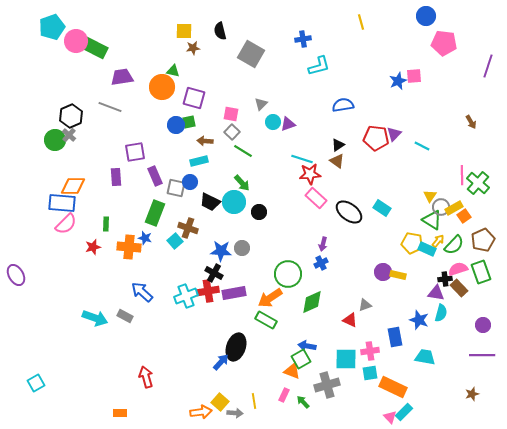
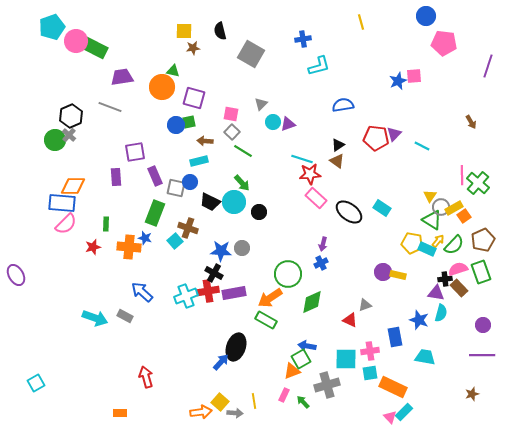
orange triangle at (292, 371): rotated 42 degrees counterclockwise
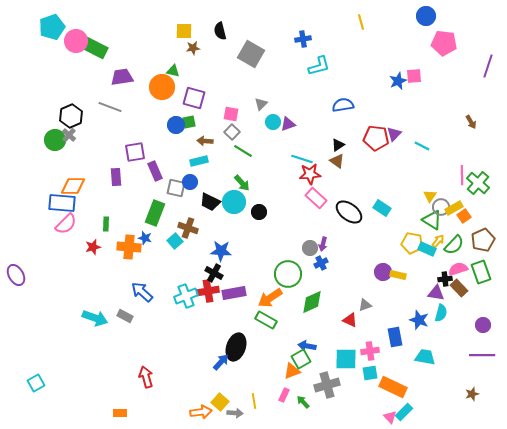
purple rectangle at (155, 176): moved 5 px up
gray circle at (242, 248): moved 68 px right
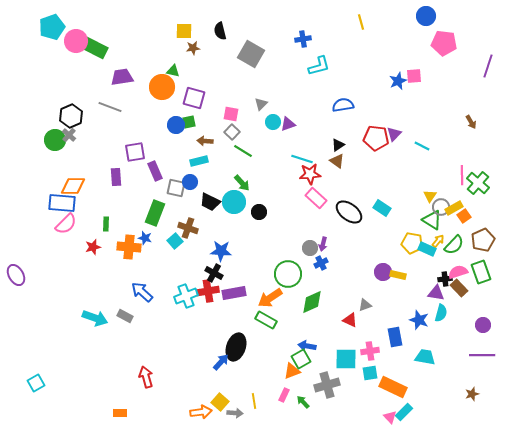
pink semicircle at (458, 269): moved 3 px down
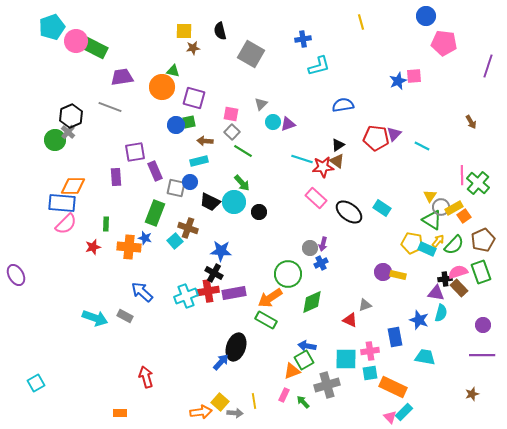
gray cross at (69, 135): moved 1 px left, 3 px up
red star at (310, 174): moved 13 px right, 7 px up
green square at (301, 359): moved 3 px right, 1 px down
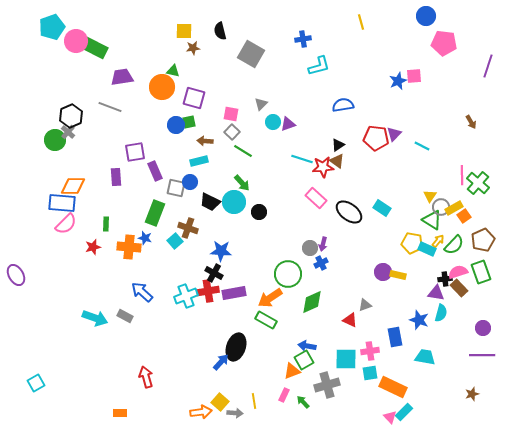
purple circle at (483, 325): moved 3 px down
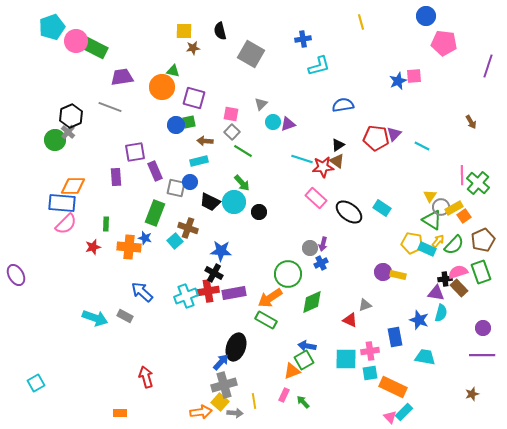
gray cross at (327, 385): moved 103 px left
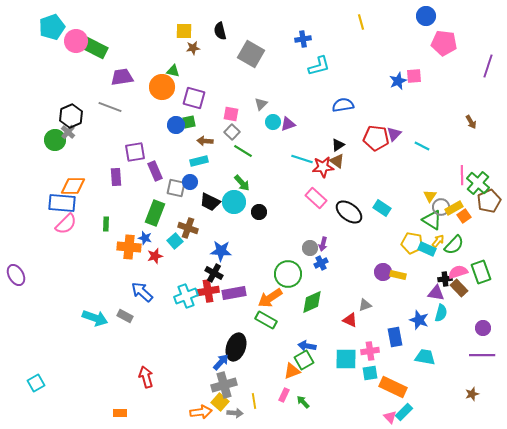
brown pentagon at (483, 240): moved 6 px right, 39 px up
red star at (93, 247): moved 62 px right, 9 px down
